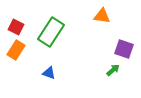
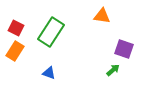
red square: moved 1 px down
orange rectangle: moved 1 px left, 1 px down
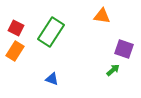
blue triangle: moved 3 px right, 6 px down
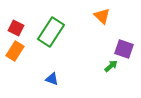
orange triangle: rotated 36 degrees clockwise
green arrow: moved 2 px left, 4 px up
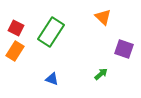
orange triangle: moved 1 px right, 1 px down
green arrow: moved 10 px left, 8 px down
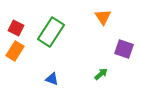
orange triangle: rotated 12 degrees clockwise
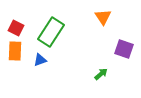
orange rectangle: rotated 30 degrees counterclockwise
blue triangle: moved 12 px left, 19 px up; rotated 40 degrees counterclockwise
